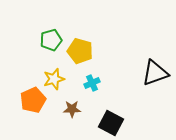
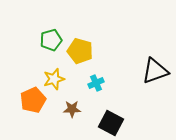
black triangle: moved 2 px up
cyan cross: moved 4 px right
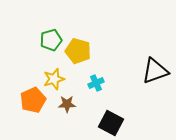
yellow pentagon: moved 2 px left
brown star: moved 5 px left, 5 px up
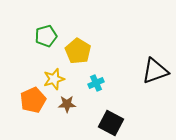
green pentagon: moved 5 px left, 4 px up
yellow pentagon: rotated 15 degrees clockwise
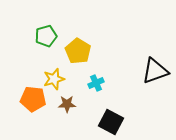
orange pentagon: moved 1 px up; rotated 30 degrees clockwise
black square: moved 1 px up
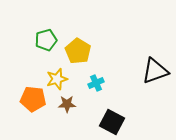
green pentagon: moved 4 px down
yellow star: moved 3 px right
black square: moved 1 px right
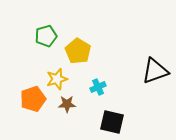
green pentagon: moved 4 px up
cyan cross: moved 2 px right, 4 px down
orange pentagon: rotated 25 degrees counterclockwise
black square: rotated 15 degrees counterclockwise
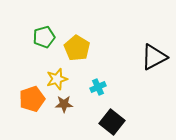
green pentagon: moved 2 px left, 1 px down
yellow pentagon: moved 1 px left, 3 px up
black triangle: moved 1 px left, 14 px up; rotated 8 degrees counterclockwise
orange pentagon: moved 1 px left
brown star: moved 3 px left
black square: rotated 25 degrees clockwise
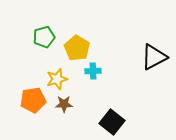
cyan cross: moved 5 px left, 16 px up; rotated 21 degrees clockwise
orange pentagon: moved 1 px right, 1 px down; rotated 10 degrees clockwise
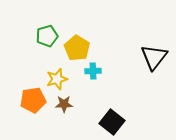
green pentagon: moved 3 px right, 1 px up
black triangle: rotated 24 degrees counterclockwise
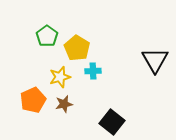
green pentagon: rotated 20 degrees counterclockwise
black triangle: moved 1 px right, 3 px down; rotated 8 degrees counterclockwise
yellow star: moved 3 px right, 2 px up
orange pentagon: rotated 15 degrees counterclockwise
brown star: rotated 12 degrees counterclockwise
